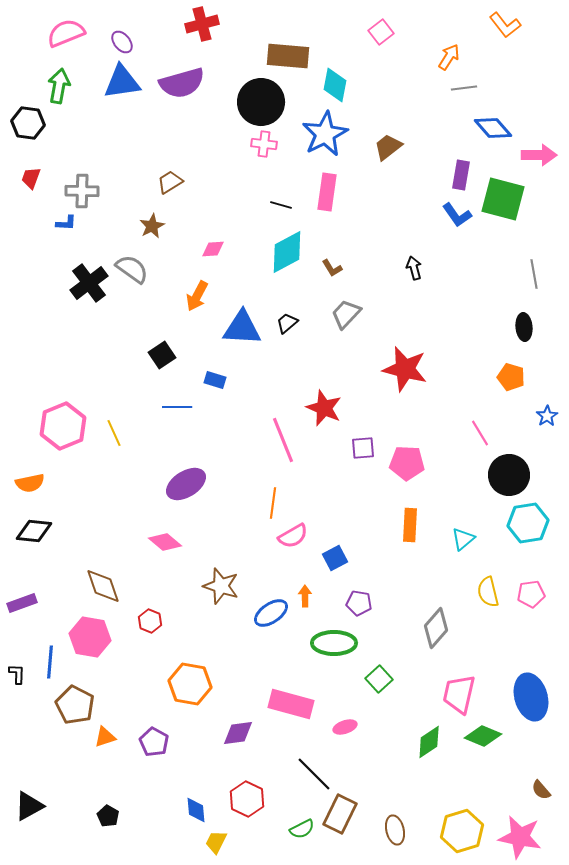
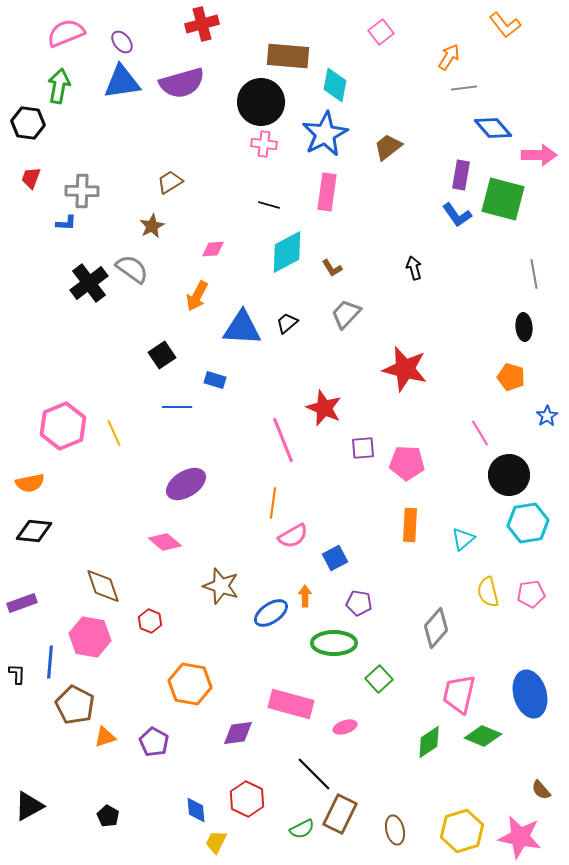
black line at (281, 205): moved 12 px left
blue ellipse at (531, 697): moved 1 px left, 3 px up
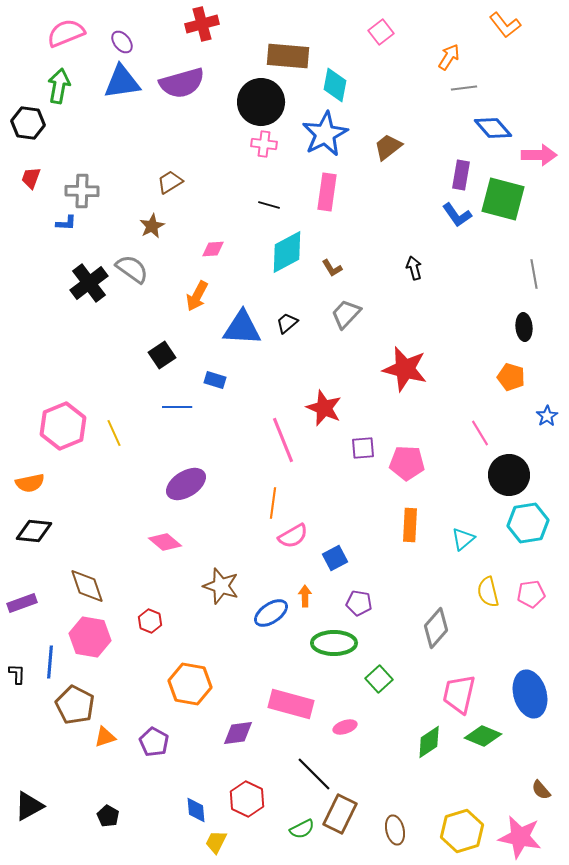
brown diamond at (103, 586): moved 16 px left
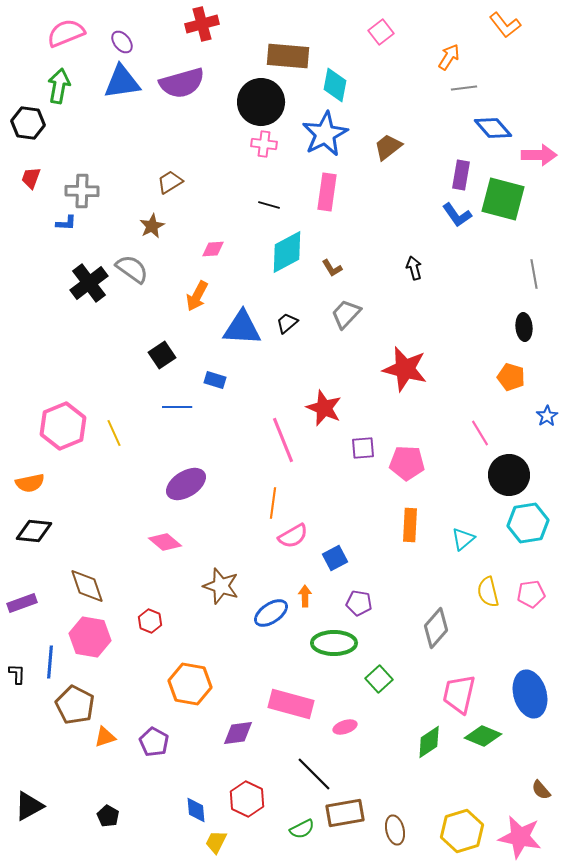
brown rectangle at (340, 814): moved 5 px right, 1 px up; rotated 54 degrees clockwise
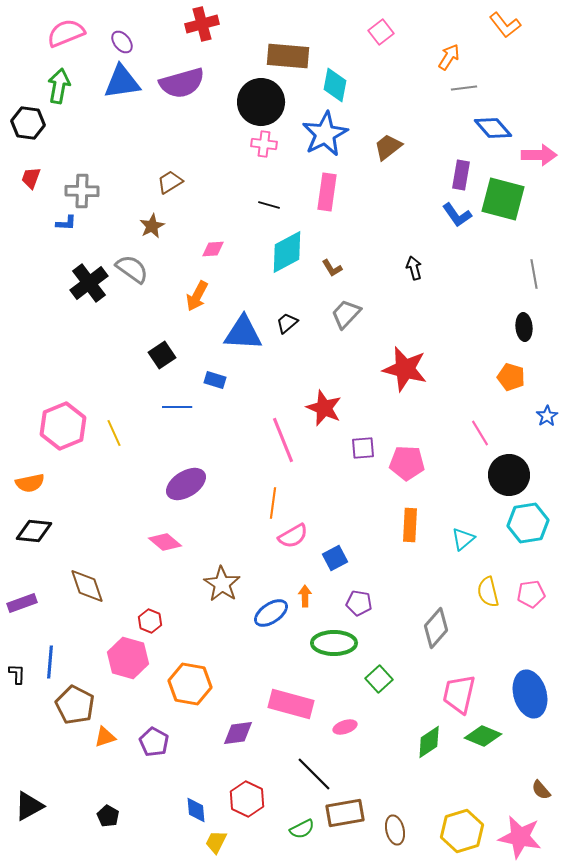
blue triangle at (242, 328): moved 1 px right, 5 px down
brown star at (221, 586): moved 1 px right, 2 px up; rotated 15 degrees clockwise
pink hexagon at (90, 637): moved 38 px right, 21 px down; rotated 6 degrees clockwise
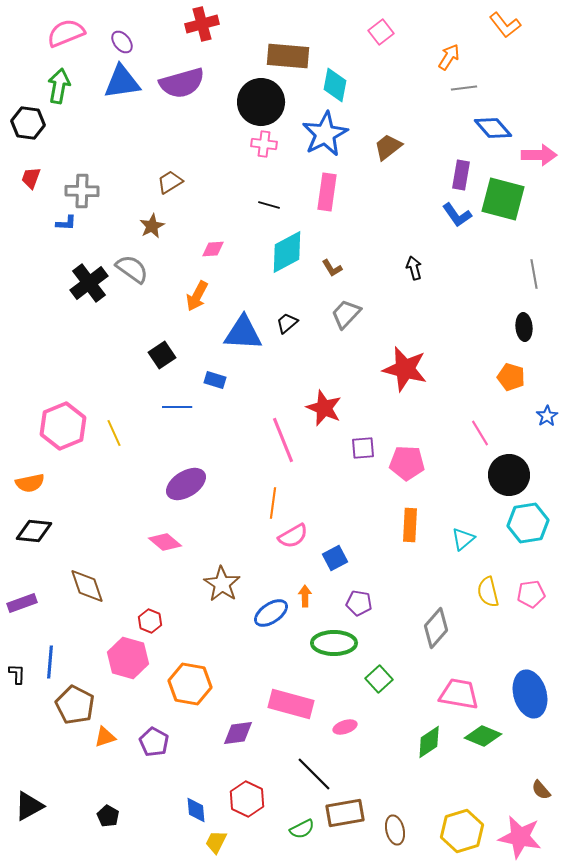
pink trapezoid at (459, 694): rotated 87 degrees clockwise
